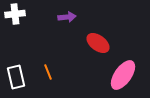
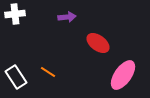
orange line: rotated 35 degrees counterclockwise
white rectangle: rotated 20 degrees counterclockwise
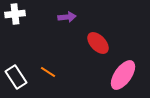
red ellipse: rotated 10 degrees clockwise
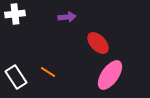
pink ellipse: moved 13 px left
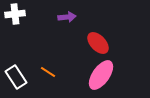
pink ellipse: moved 9 px left
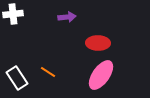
white cross: moved 2 px left
red ellipse: rotated 45 degrees counterclockwise
white rectangle: moved 1 px right, 1 px down
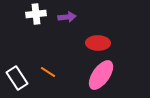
white cross: moved 23 px right
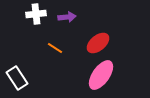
red ellipse: rotated 40 degrees counterclockwise
orange line: moved 7 px right, 24 px up
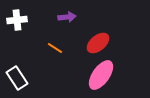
white cross: moved 19 px left, 6 px down
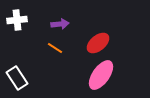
purple arrow: moved 7 px left, 7 px down
